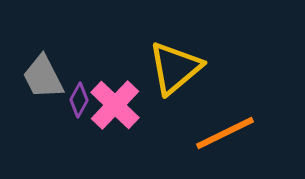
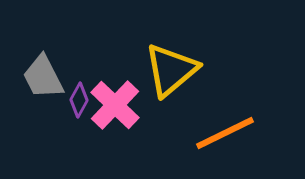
yellow triangle: moved 4 px left, 2 px down
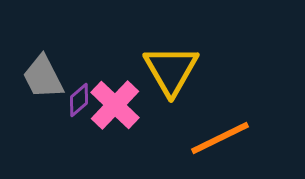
yellow triangle: rotated 20 degrees counterclockwise
purple diamond: rotated 20 degrees clockwise
orange line: moved 5 px left, 5 px down
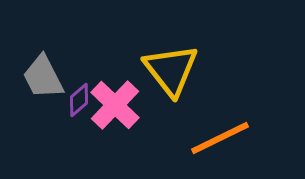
yellow triangle: rotated 8 degrees counterclockwise
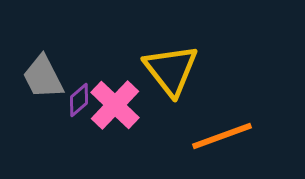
orange line: moved 2 px right, 2 px up; rotated 6 degrees clockwise
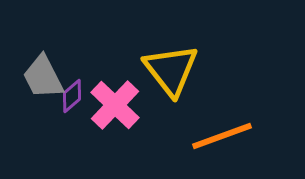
purple diamond: moved 7 px left, 4 px up
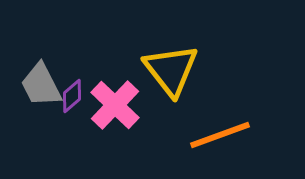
gray trapezoid: moved 2 px left, 8 px down
orange line: moved 2 px left, 1 px up
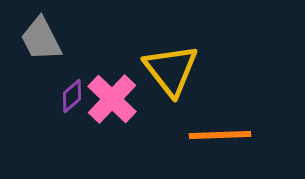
gray trapezoid: moved 46 px up
pink cross: moved 3 px left, 6 px up
orange line: rotated 18 degrees clockwise
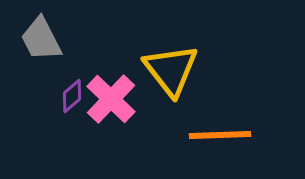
pink cross: moved 1 px left
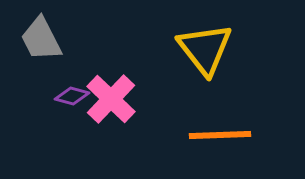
yellow triangle: moved 34 px right, 21 px up
purple diamond: rotated 56 degrees clockwise
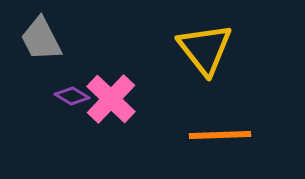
purple diamond: rotated 16 degrees clockwise
